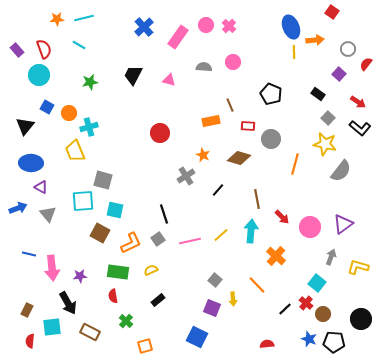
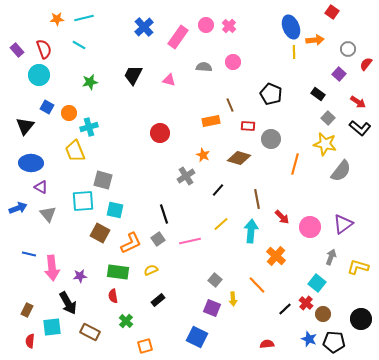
yellow line at (221, 235): moved 11 px up
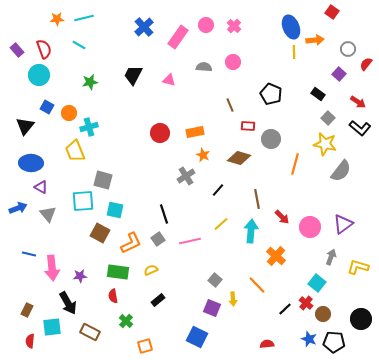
pink cross at (229, 26): moved 5 px right
orange rectangle at (211, 121): moved 16 px left, 11 px down
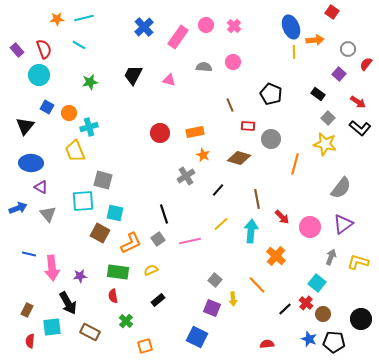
gray semicircle at (341, 171): moved 17 px down
cyan square at (115, 210): moved 3 px down
yellow L-shape at (358, 267): moved 5 px up
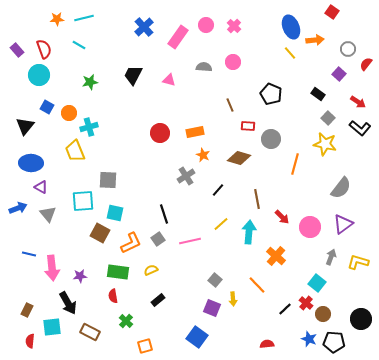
yellow line at (294, 52): moved 4 px left, 1 px down; rotated 40 degrees counterclockwise
gray square at (103, 180): moved 5 px right; rotated 12 degrees counterclockwise
cyan arrow at (251, 231): moved 2 px left, 1 px down
blue square at (197, 337): rotated 10 degrees clockwise
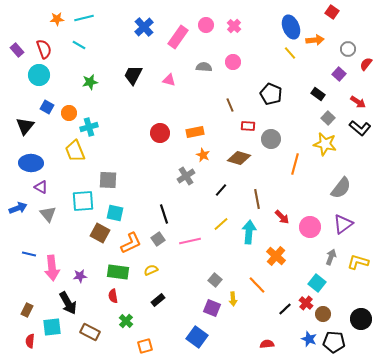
black line at (218, 190): moved 3 px right
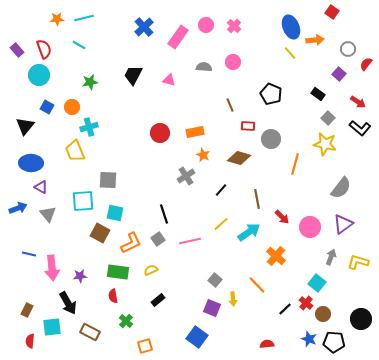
orange circle at (69, 113): moved 3 px right, 6 px up
cyan arrow at (249, 232): rotated 50 degrees clockwise
